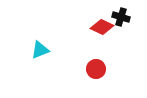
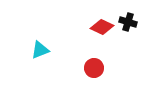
black cross: moved 7 px right, 5 px down
red circle: moved 2 px left, 1 px up
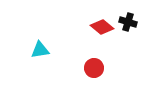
red diamond: rotated 15 degrees clockwise
cyan triangle: rotated 12 degrees clockwise
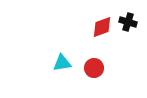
red diamond: rotated 60 degrees counterclockwise
cyan triangle: moved 22 px right, 13 px down
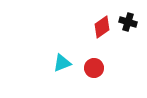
red diamond: rotated 15 degrees counterclockwise
cyan triangle: rotated 12 degrees counterclockwise
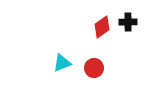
black cross: rotated 18 degrees counterclockwise
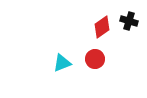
black cross: moved 1 px right, 1 px up; rotated 18 degrees clockwise
red circle: moved 1 px right, 9 px up
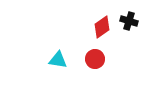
cyan triangle: moved 4 px left, 3 px up; rotated 30 degrees clockwise
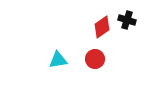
black cross: moved 2 px left, 1 px up
cyan triangle: rotated 18 degrees counterclockwise
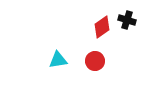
red circle: moved 2 px down
